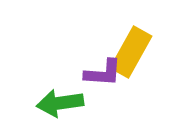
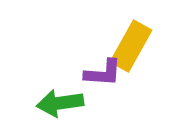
yellow rectangle: moved 6 px up
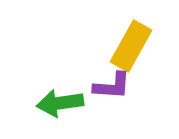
purple L-shape: moved 9 px right, 13 px down
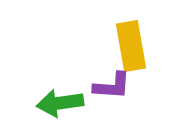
yellow rectangle: rotated 39 degrees counterclockwise
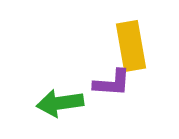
purple L-shape: moved 3 px up
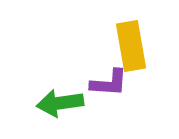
purple L-shape: moved 3 px left
